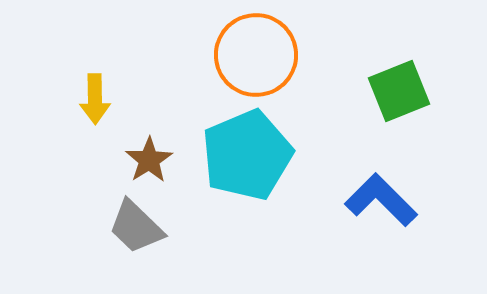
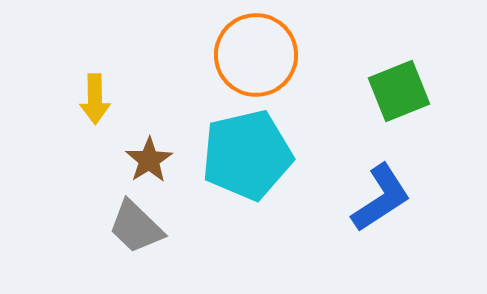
cyan pentagon: rotated 10 degrees clockwise
blue L-shape: moved 2 px up; rotated 102 degrees clockwise
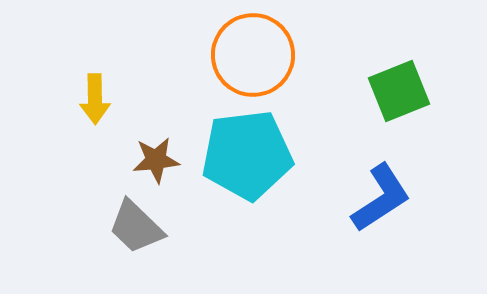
orange circle: moved 3 px left
cyan pentagon: rotated 6 degrees clockwise
brown star: moved 7 px right; rotated 27 degrees clockwise
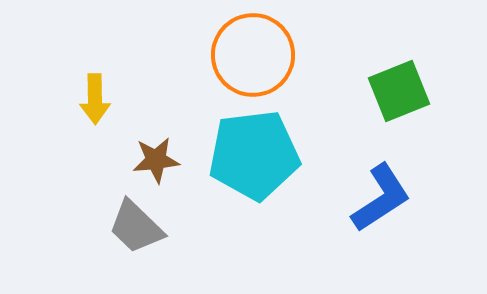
cyan pentagon: moved 7 px right
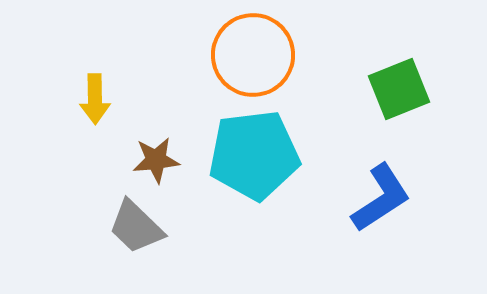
green square: moved 2 px up
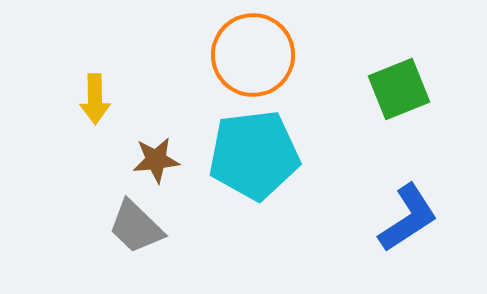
blue L-shape: moved 27 px right, 20 px down
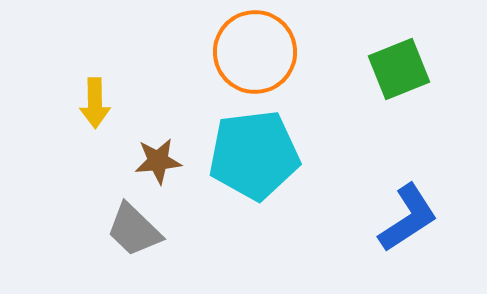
orange circle: moved 2 px right, 3 px up
green square: moved 20 px up
yellow arrow: moved 4 px down
brown star: moved 2 px right, 1 px down
gray trapezoid: moved 2 px left, 3 px down
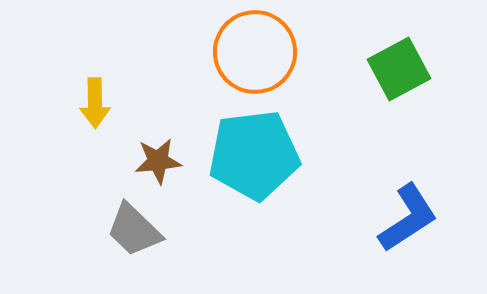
green square: rotated 6 degrees counterclockwise
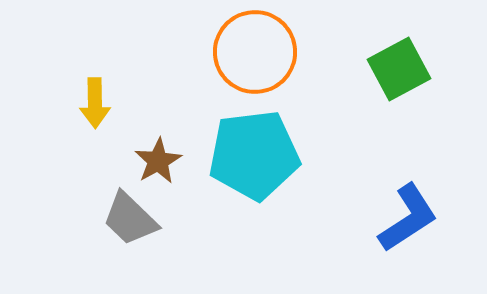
brown star: rotated 24 degrees counterclockwise
gray trapezoid: moved 4 px left, 11 px up
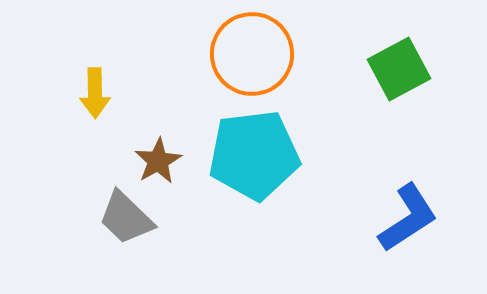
orange circle: moved 3 px left, 2 px down
yellow arrow: moved 10 px up
gray trapezoid: moved 4 px left, 1 px up
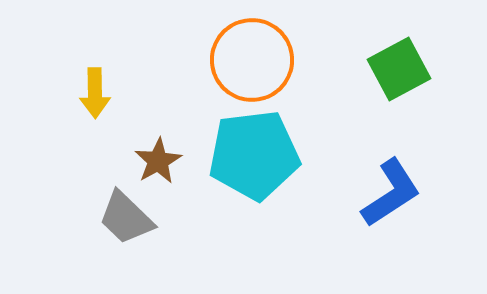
orange circle: moved 6 px down
blue L-shape: moved 17 px left, 25 px up
